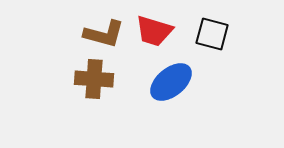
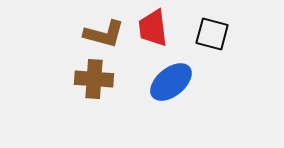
red trapezoid: moved 1 px left, 3 px up; rotated 66 degrees clockwise
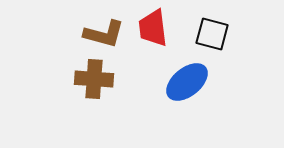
blue ellipse: moved 16 px right
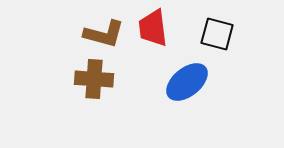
black square: moved 5 px right
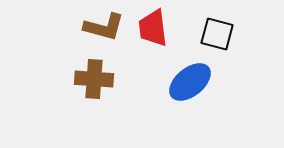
brown L-shape: moved 7 px up
blue ellipse: moved 3 px right
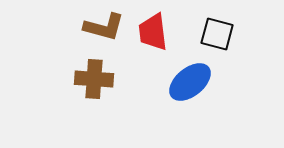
red trapezoid: moved 4 px down
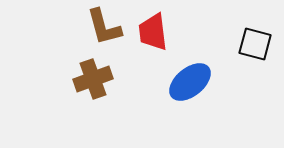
brown L-shape: rotated 60 degrees clockwise
black square: moved 38 px right, 10 px down
brown cross: moved 1 px left; rotated 24 degrees counterclockwise
